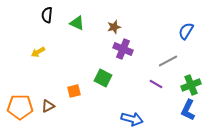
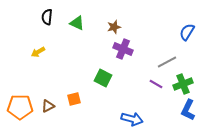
black semicircle: moved 2 px down
blue semicircle: moved 1 px right, 1 px down
gray line: moved 1 px left, 1 px down
green cross: moved 8 px left, 1 px up
orange square: moved 8 px down
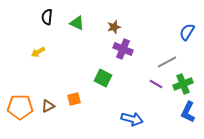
blue L-shape: moved 2 px down
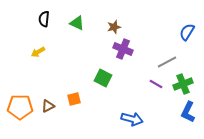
black semicircle: moved 3 px left, 2 px down
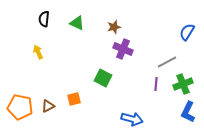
yellow arrow: rotated 96 degrees clockwise
purple line: rotated 64 degrees clockwise
orange pentagon: rotated 10 degrees clockwise
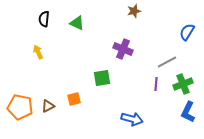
brown star: moved 20 px right, 16 px up
green square: moved 1 px left; rotated 36 degrees counterclockwise
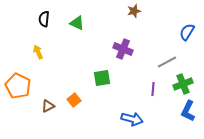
purple line: moved 3 px left, 5 px down
orange square: moved 1 px down; rotated 24 degrees counterclockwise
orange pentagon: moved 2 px left, 21 px up; rotated 15 degrees clockwise
blue L-shape: moved 1 px up
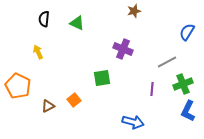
purple line: moved 1 px left
blue arrow: moved 1 px right, 3 px down
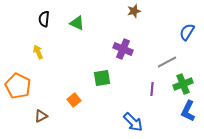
brown triangle: moved 7 px left, 10 px down
blue arrow: rotated 30 degrees clockwise
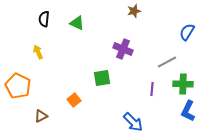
green cross: rotated 24 degrees clockwise
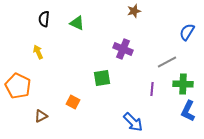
orange square: moved 1 px left, 2 px down; rotated 24 degrees counterclockwise
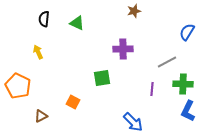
purple cross: rotated 24 degrees counterclockwise
